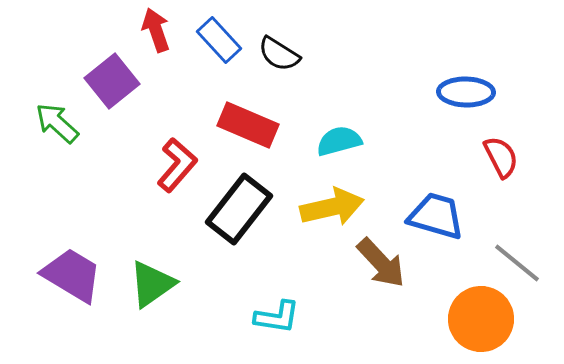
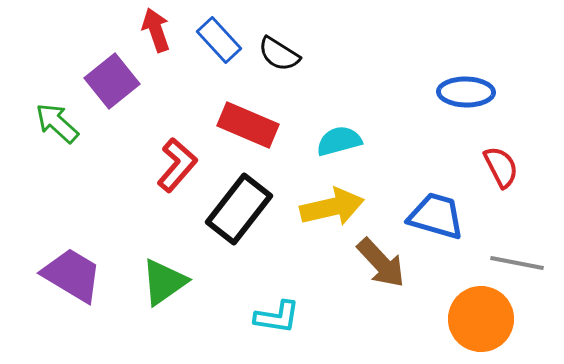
red semicircle: moved 10 px down
gray line: rotated 28 degrees counterclockwise
green triangle: moved 12 px right, 2 px up
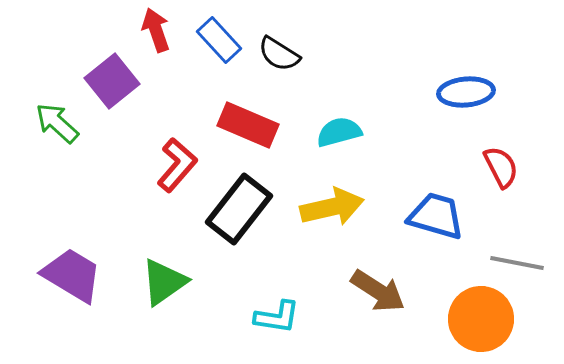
blue ellipse: rotated 6 degrees counterclockwise
cyan semicircle: moved 9 px up
brown arrow: moved 3 px left, 28 px down; rotated 14 degrees counterclockwise
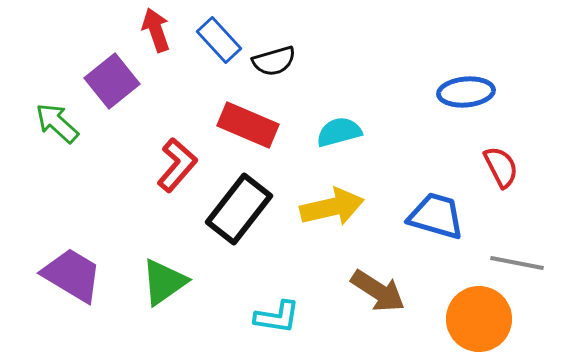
black semicircle: moved 5 px left, 7 px down; rotated 48 degrees counterclockwise
orange circle: moved 2 px left
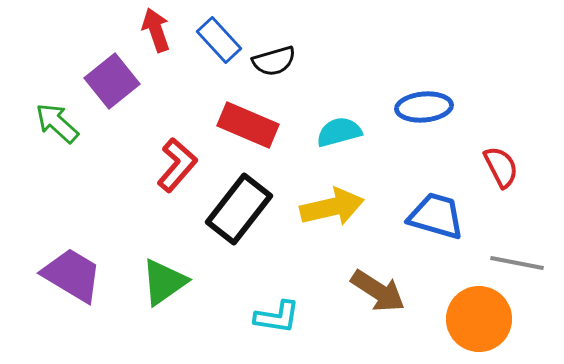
blue ellipse: moved 42 px left, 15 px down
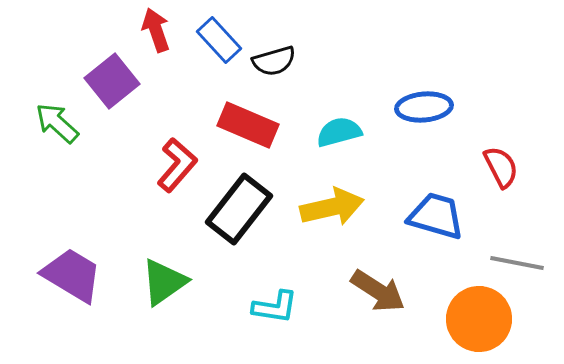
cyan L-shape: moved 2 px left, 10 px up
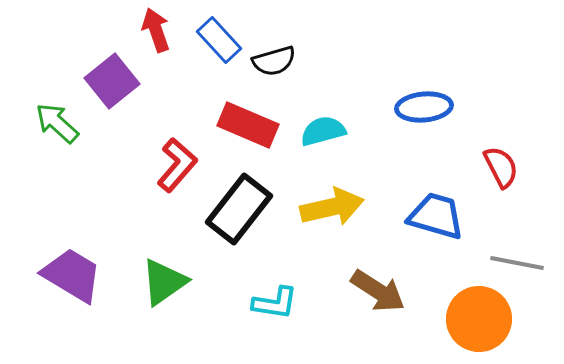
cyan semicircle: moved 16 px left, 1 px up
cyan L-shape: moved 4 px up
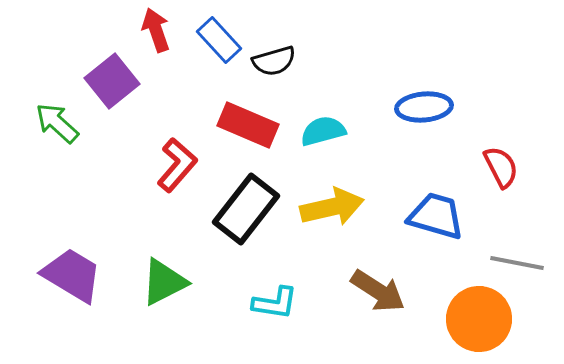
black rectangle: moved 7 px right
green triangle: rotated 8 degrees clockwise
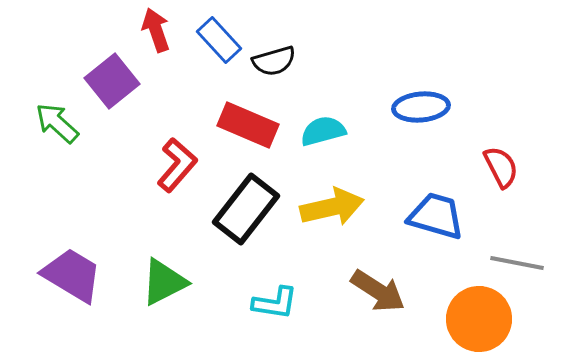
blue ellipse: moved 3 px left
